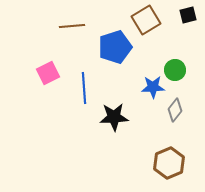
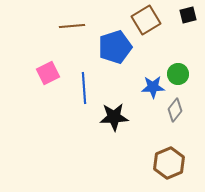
green circle: moved 3 px right, 4 px down
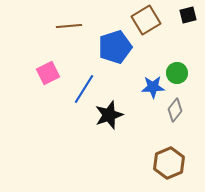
brown line: moved 3 px left
green circle: moved 1 px left, 1 px up
blue line: moved 1 px down; rotated 36 degrees clockwise
black star: moved 5 px left, 2 px up; rotated 16 degrees counterclockwise
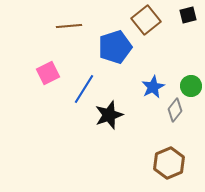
brown square: rotated 8 degrees counterclockwise
green circle: moved 14 px right, 13 px down
blue star: rotated 25 degrees counterclockwise
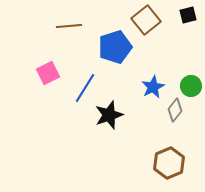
blue line: moved 1 px right, 1 px up
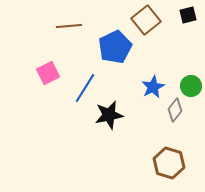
blue pentagon: rotated 8 degrees counterclockwise
black star: rotated 8 degrees clockwise
brown hexagon: rotated 20 degrees counterclockwise
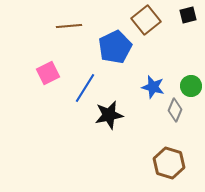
blue star: rotated 30 degrees counterclockwise
gray diamond: rotated 15 degrees counterclockwise
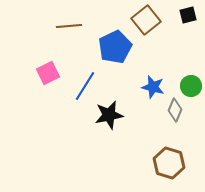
blue line: moved 2 px up
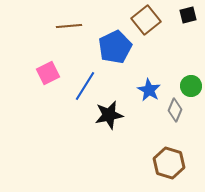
blue star: moved 4 px left, 3 px down; rotated 15 degrees clockwise
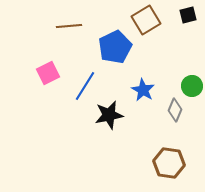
brown square: rotated 8 degrees clockwise
green circle: moved 1 px right
blue star: moved 6 px left
brown hexagon: rotated 8 degrees counterclockwise
